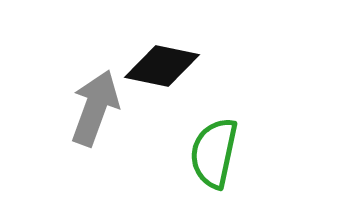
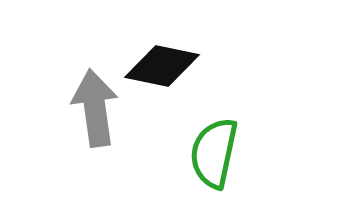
gray arrow: rotated 28 degrees counterclockwise
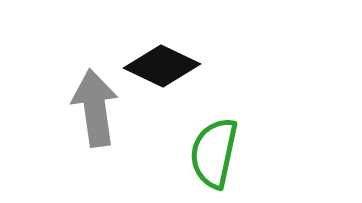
black diamond: rotated 14 degrees clockwise
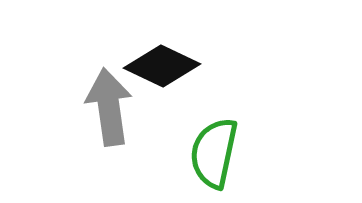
gray arrow: moved 14 px right, 1 px up
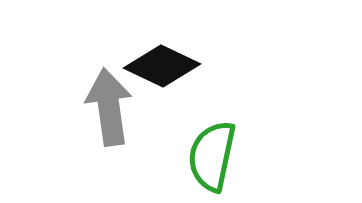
green semicircle: moved 2 px left, 3 px down
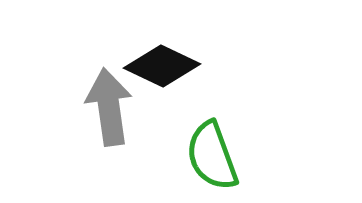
green semicircle: rotated 32 degrees counterclockwise
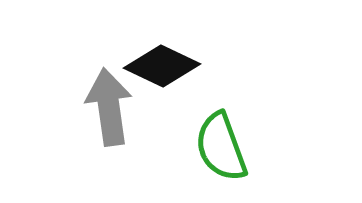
green semicircle: moved 9 px right, 9 px up
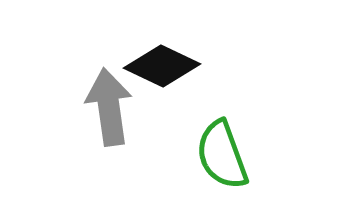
green semicircle: moved 1 px right, 8 px down
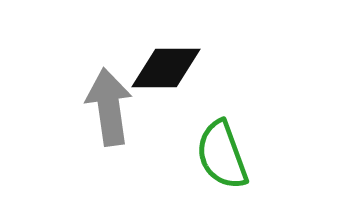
black diamond: moved 4 px right, 2 px down; rotated 26 degrees counterclockwise
